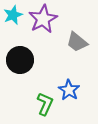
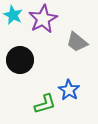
cyan star: rotated 24 degrees counterclockwise
green L-shape: rotated 50 degrees clockwise
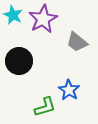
black circle: moved 1 px left, 1 px down
green L-shape: moved 3 px down
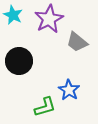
purple star: moved 6 px right
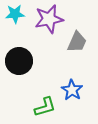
cyan star: moved 2 px right, 1 px up; rotated 30 degrees counterclockwise
purple star: rotated 16 degrees clockwise
gray trapezoid: rotated 105 degrees counterclockwise
blue star: moved 3 px right
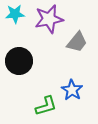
gray trapezoid: rotated 15 degrees clockwise
green L-shape: moved 1 px right, 1 px up
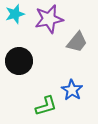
cyan star: rotated 12 degrees counterclockwise
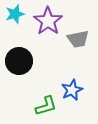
purple star: moved 1 px left, 2 px down; rotated 24 degrees counterclockwise
gray trapezoid: moved 1 px right, 3 px up; rotated 40 degrees clockwise
blue star: rotated 15 degrees clockwise
